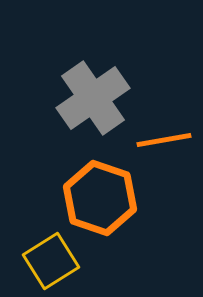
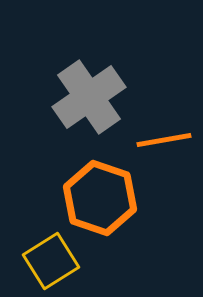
gray cross: moved 4 px left, 1 px up
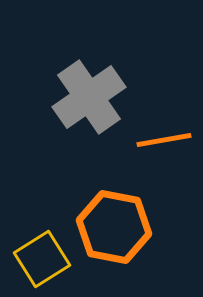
orange hexagon: moved 14 px right, 29 px down; rotated 8 degrees counterclockwise
yellow square: moved 9 px left, 2 px up
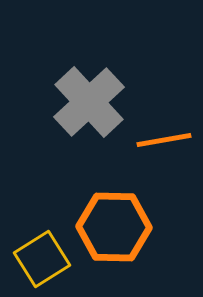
gray cross: moved 5 px down; rotated 8 degrees counterclockwise
orange hexagon: rotated 10 degrees counterclockwise
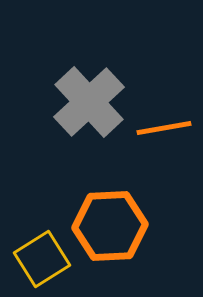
orange line: moved 12 px up
orange hexagon: moved 4 px left, 1 px up; rotated 4 degrees counterclockwise
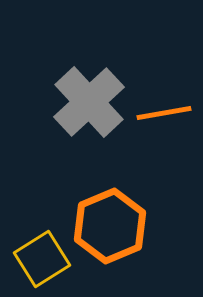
orange line: moved 15 px up
orange hexagon: rotated 20 degrees counterclockwise
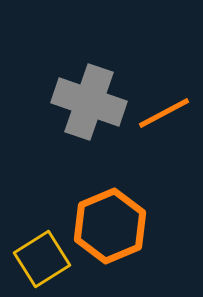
gray cross: rotated 28 degrees counterclockwise
orange line: rotated 18 degrees counterclockwise
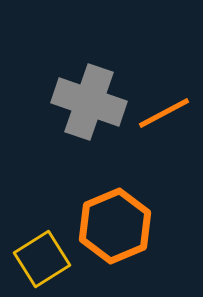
orange hexagon: moved 5 px right
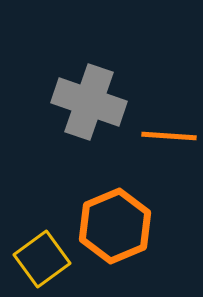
orange line: moved 5 px right, 23 px down; rotated 32 degrees clockwise
yellow square: rotated 4 degrees counterclockwise
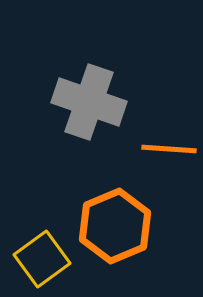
orange line: moved 13 px down
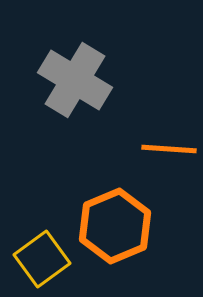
gray cross: moved 14 px left, 22 px up; rotated 12 degrees clockwise
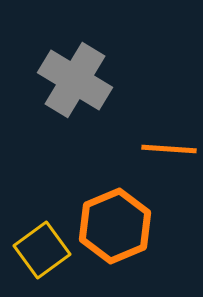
yellow square: moved 9 px up
